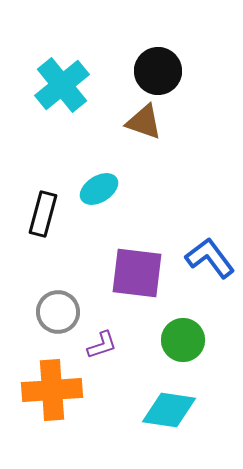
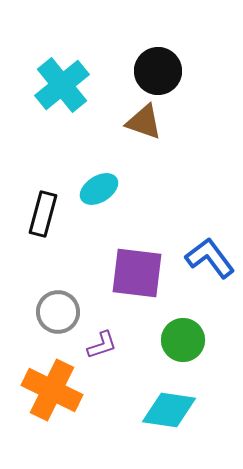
orange cross: rotated 30 degrees clockwise
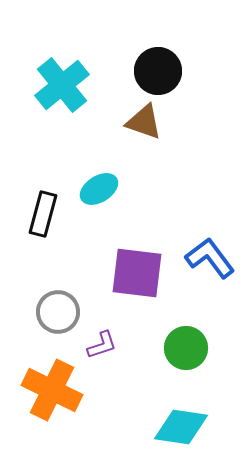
green circle: moved 3 px right, 8 px down
cyan diamond: moved 12 px right, 17 px down
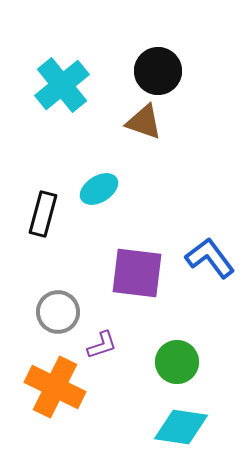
green circle: moved 9 px left, 14 px down
orange cross: moved 3 px right, 3 px up
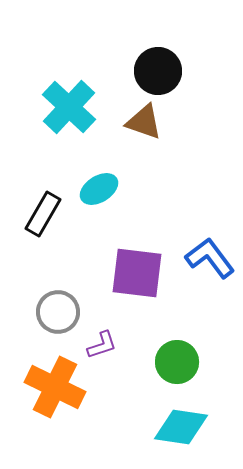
cyan cross: moved 7 px right, 22 px down; rotated 8 degrees counterclockwise
black rectangle: rotated 15 degrees clockwise
